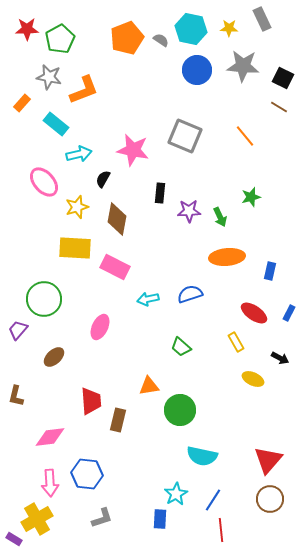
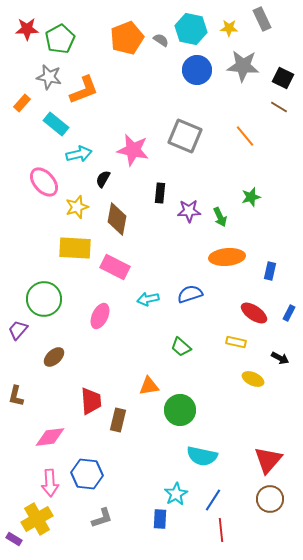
pink ellipse at (100, 327): moved 11 px up
yellow rectangle at (236, 342): rotated 48 degrees counterclockwise
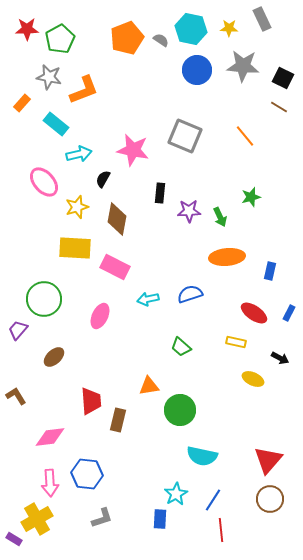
brown L-shape at (16, 396): rotated 135 degrees clockwise
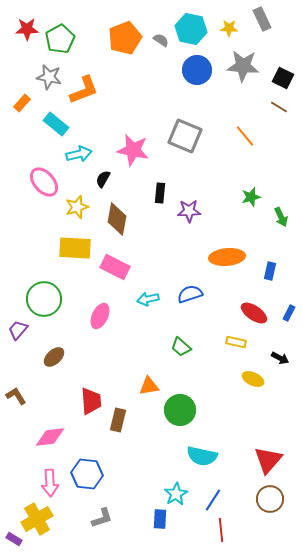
orange pentagon at (127, 38): moved 2 px left
green arrow at (220, 217): moved 61 px right
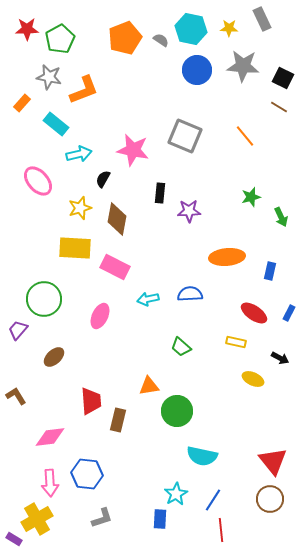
pink ellipse at (44, 182): moved 6 px left, 1 px up
yellow star at (77, 207): moved 3 px right, 1 px down
blue semicircle at (190, 294): rotated 15 degrees clockwise
green circle at (180, 410): moved 3 px left, 1 px down
red triangle at (268, 460): moved 5 px right, 1 px down; rotated 20 degrees counterclockwise
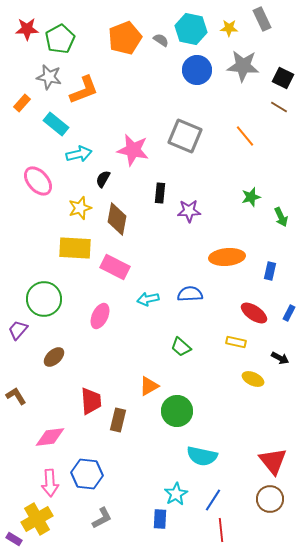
orange triangle at (149, 386): rotated 20 degrees counterclockwise
gray L-shape at (102, 518): rotated 10 degrees counterclockwise
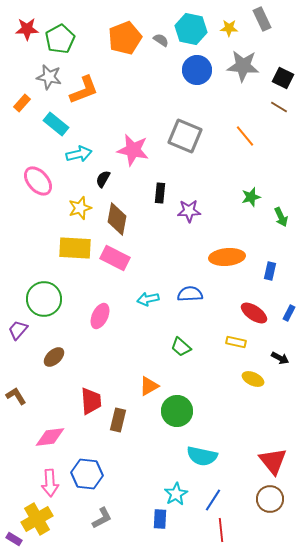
pink rectangle at (115, 267): moved 9 px up
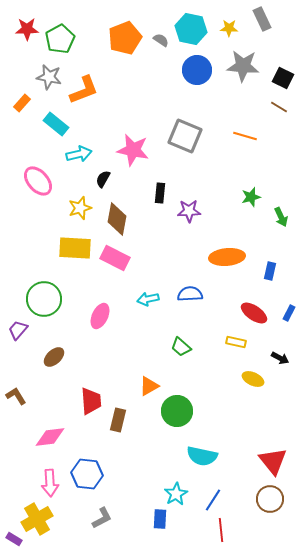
orange line at (245, 136): rotated 35 degrees counterclockwise
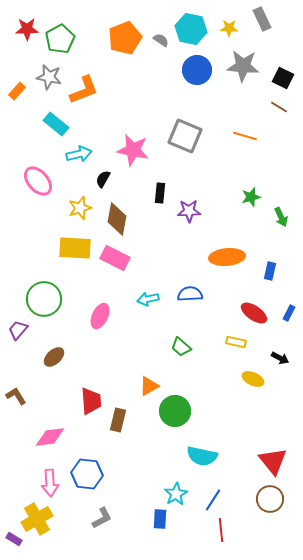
orange rectangle at (22, 103): moved 5 px left, 12 px up
green circle at (177, 411): moved 2 px left
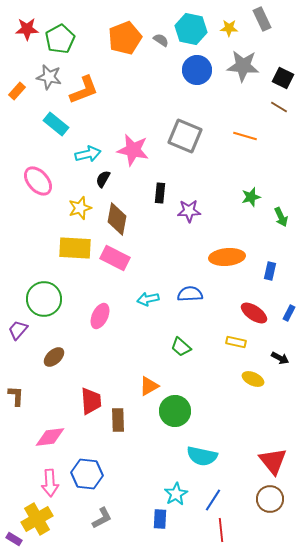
cyan arrow at (79, 154): moved 9 px right
brown L-shape at (16, 396): rotated 35 degrees clockwise
brown rectangle at (118, 420): rotated 15 degrees counterclockwise
